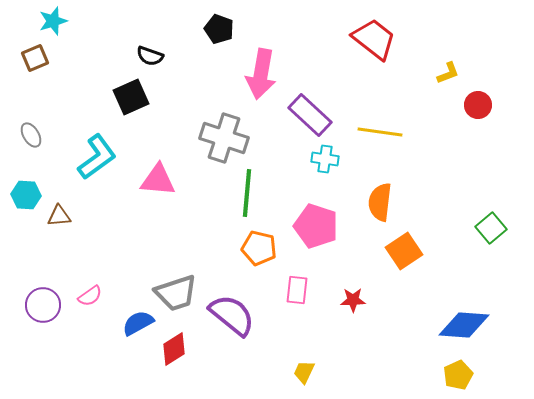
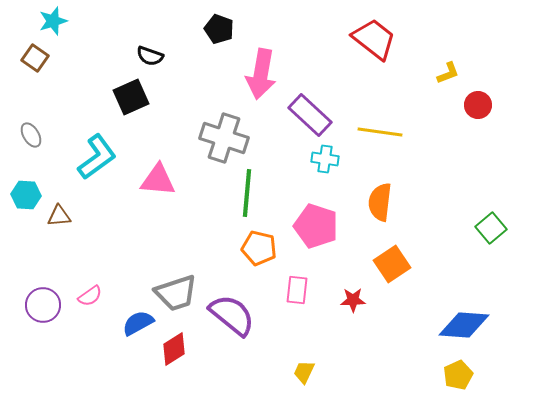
brown square: rotated 32 degrees counterclockwise
orange square: moved 12 px left, 13 px down
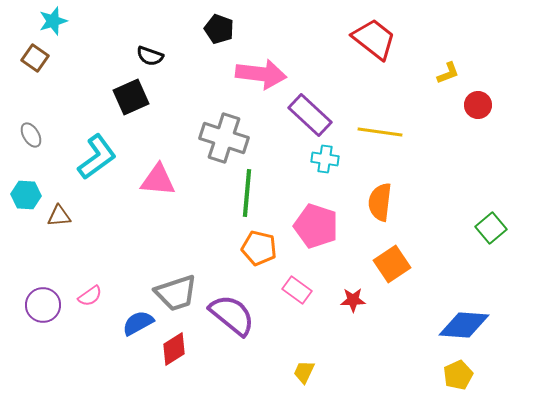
pink arrow: rotated 93 degrees counterclockwise
pink rectangle: rotated 60 degrees counterclockwise
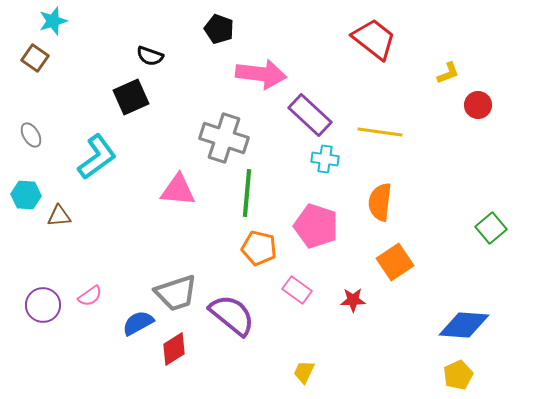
pink triangle: moved 20 px right, 10 px down
orange square: moved 3 px right, 2 px up
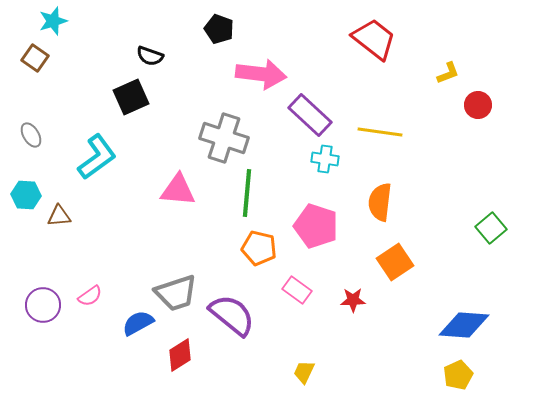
red diamond: moved 6 px right, 6 px down
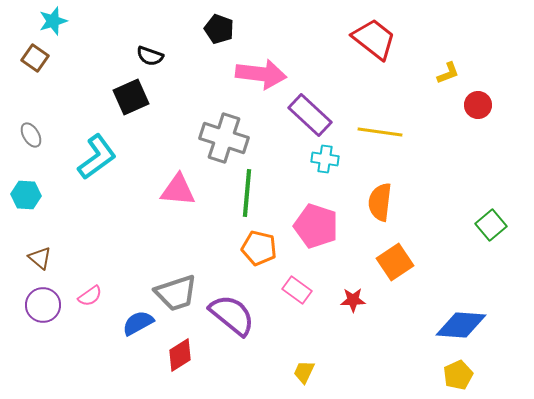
brown triangle: moved 19 px left, 42 px down; rotated 45 degrees clockwise
green square: moved 3 px up
blue diamond: moved 3 px left
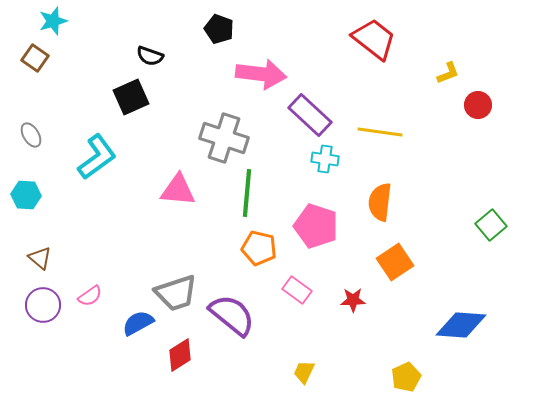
yellow pentagon: moved 52 px left, 2 px down
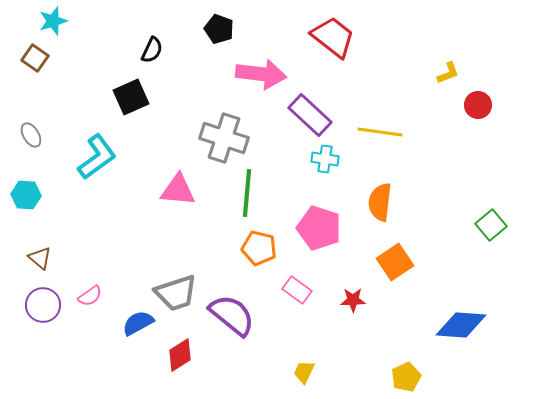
red trapezoid: moved 41 px left, 2 px up
black semicircle: moved 2 px right, 6 px up; rotated 84 degrees counterclockwise
pink pentagon: moved 3 px right, 2 px down
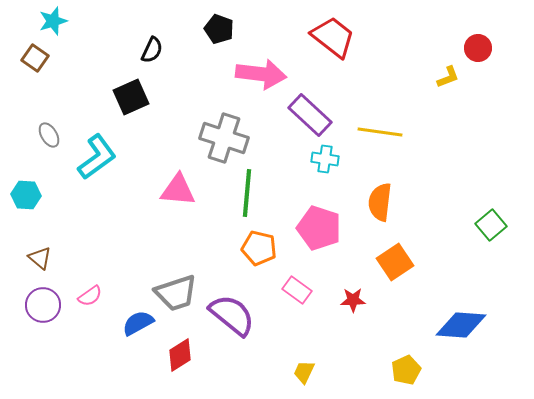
yellow L-shape: moved 4 px down
red circle: moved 57 px up
gray ellipse: moved 18 px right
yellow pentagon: moved 7 px up
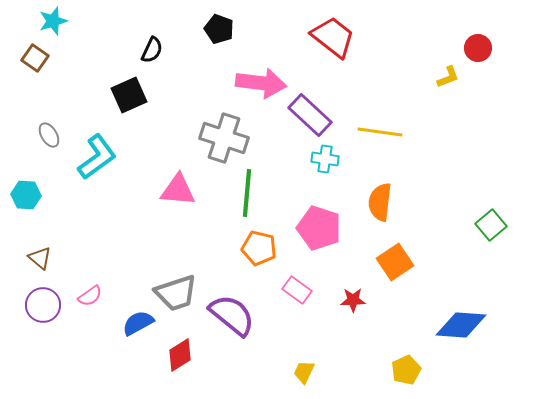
pink arrow: moved 9 px down
black square: moved 2 px left, 2 px up
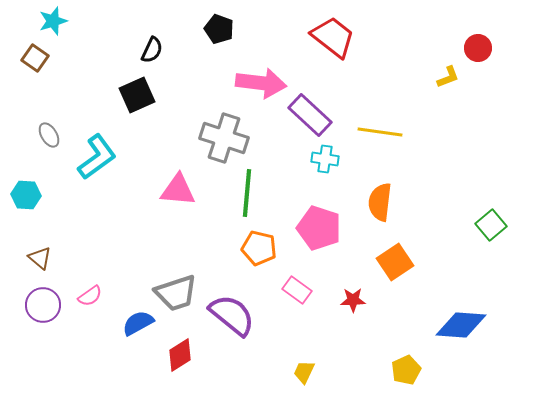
black square: moved 8 px right
